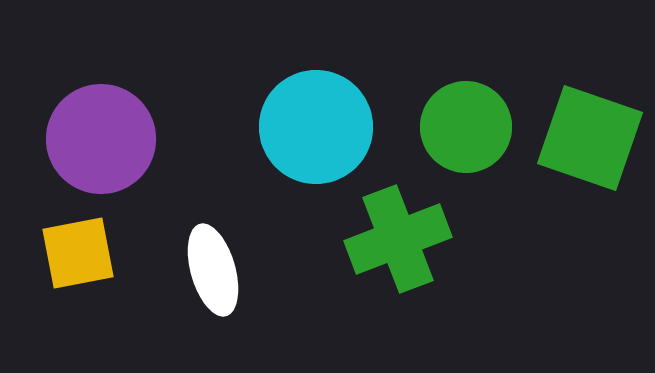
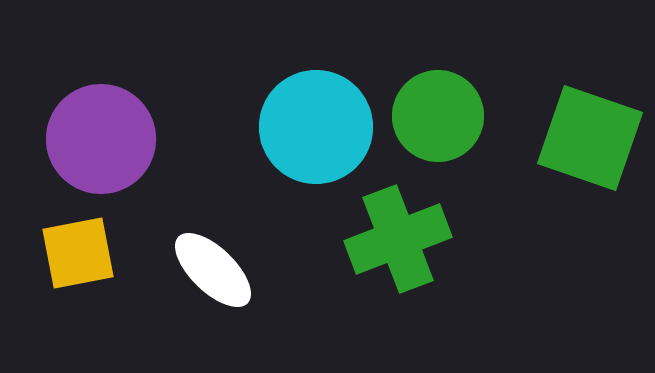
green circle: moved 28 px left, 11 px up
white ellipse: rotated 30 degrees counterclockwise
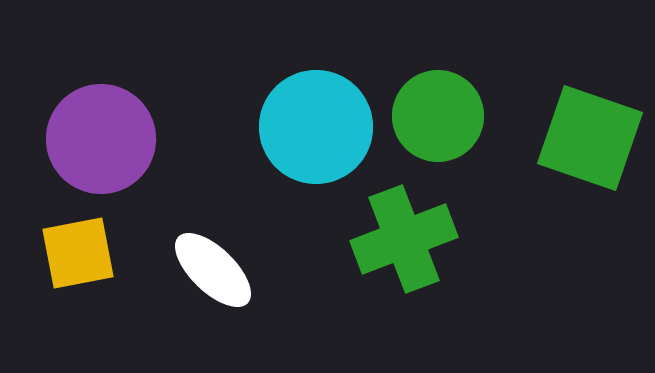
green cross: moved 6 px right
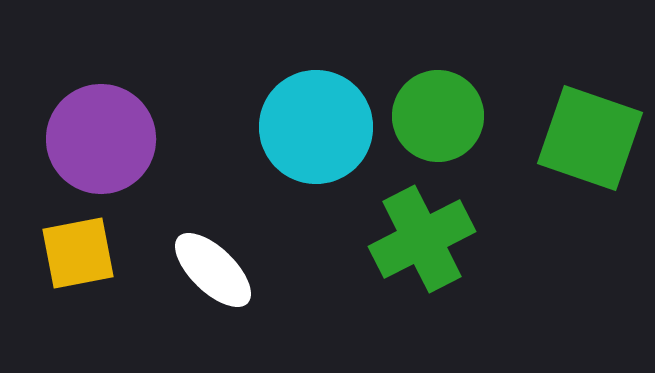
green cross: moved 18 px right; rotated 6 degrees counterclockwise
